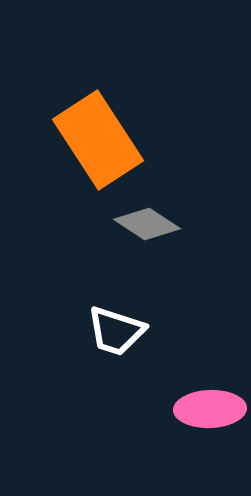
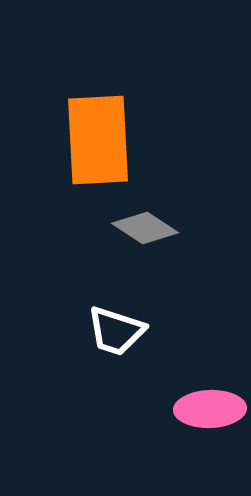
orange rectangle: rotated 30 degrees clockwise
gray diamond: moved 2 px left, 4 px down
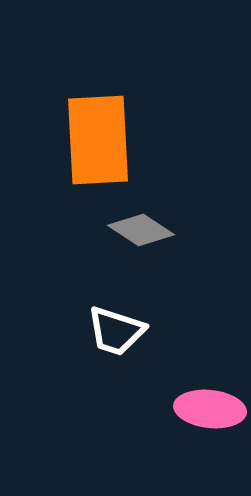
gray diamond: moved 4 px left, 2 px down
pink ellipse: rotated 8 degrees clockwise
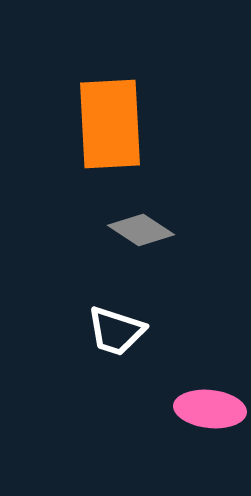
orange rectangle: moved 12 px right, 16 px up
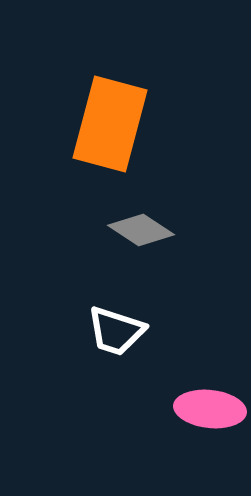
orange rectangle: rotated 18 degrees clockwise
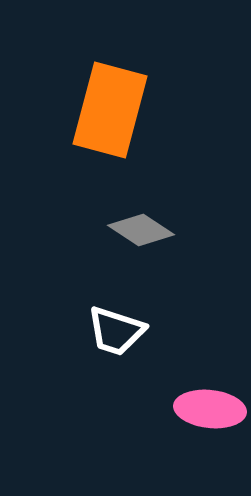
orange rectangle: moved 14 px up
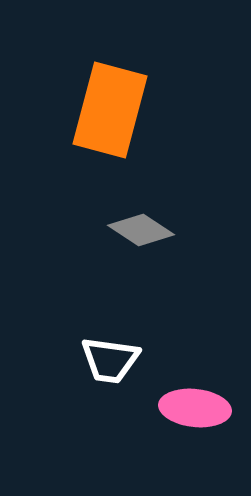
white trapezoid: moved 6 px left, 29 px down; rotated 10 degrees counterclockwise
pink ellipse: moved 15 px left, 1 px up
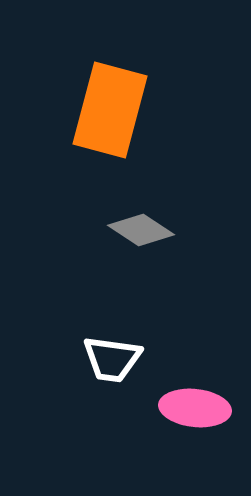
white trapezoid: moved 2 px right, 1 px up
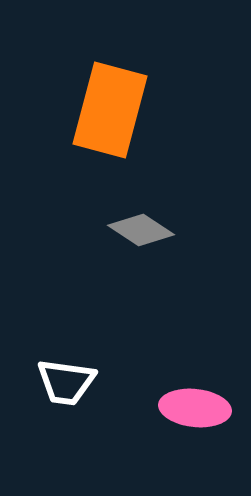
white trapezoid: moved 46 px left, 23 px down
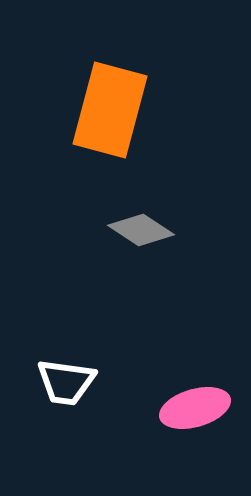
pink ellipse: rotated 22 degrees counterclockwise
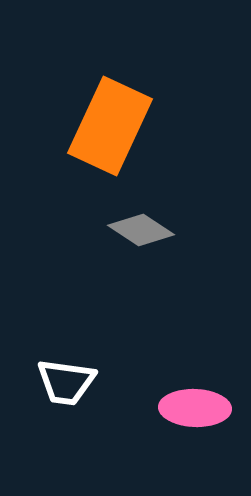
orange rectangle: moved 16 px down; rotated 10 degrees clockwise
pink ellipse: rotated 18 degrees clockwise
